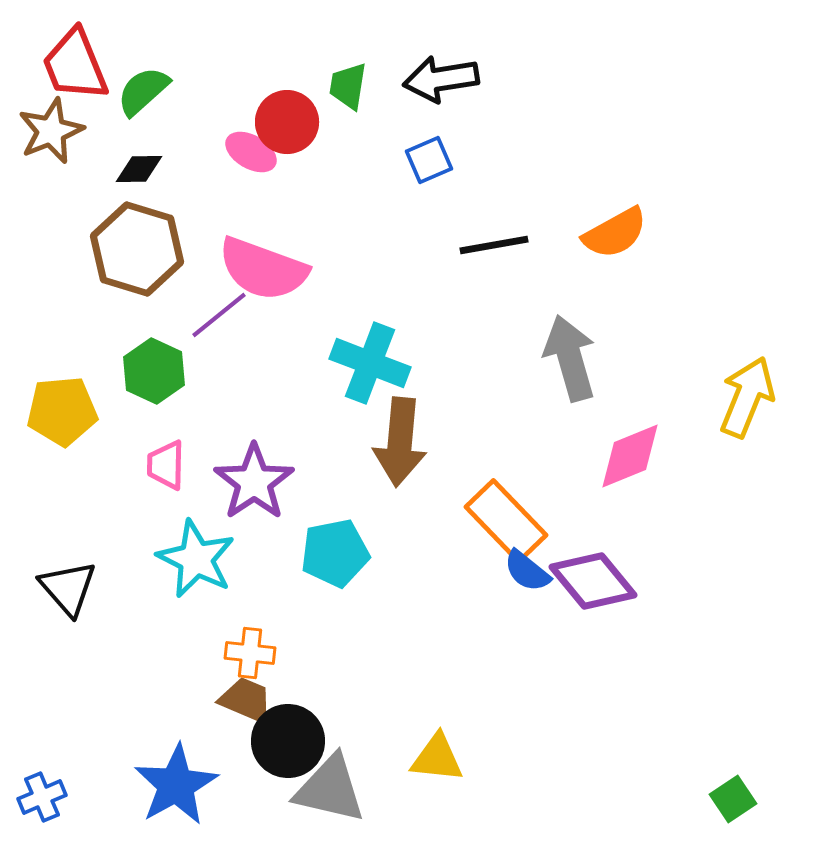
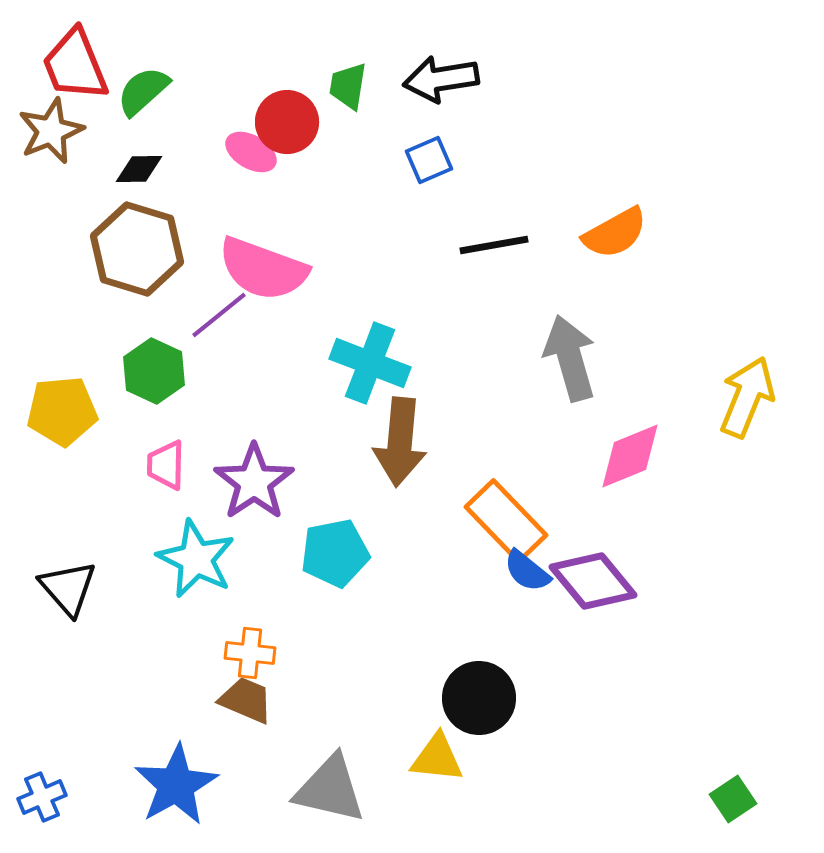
black circle: moved 191 px right, 43 px up
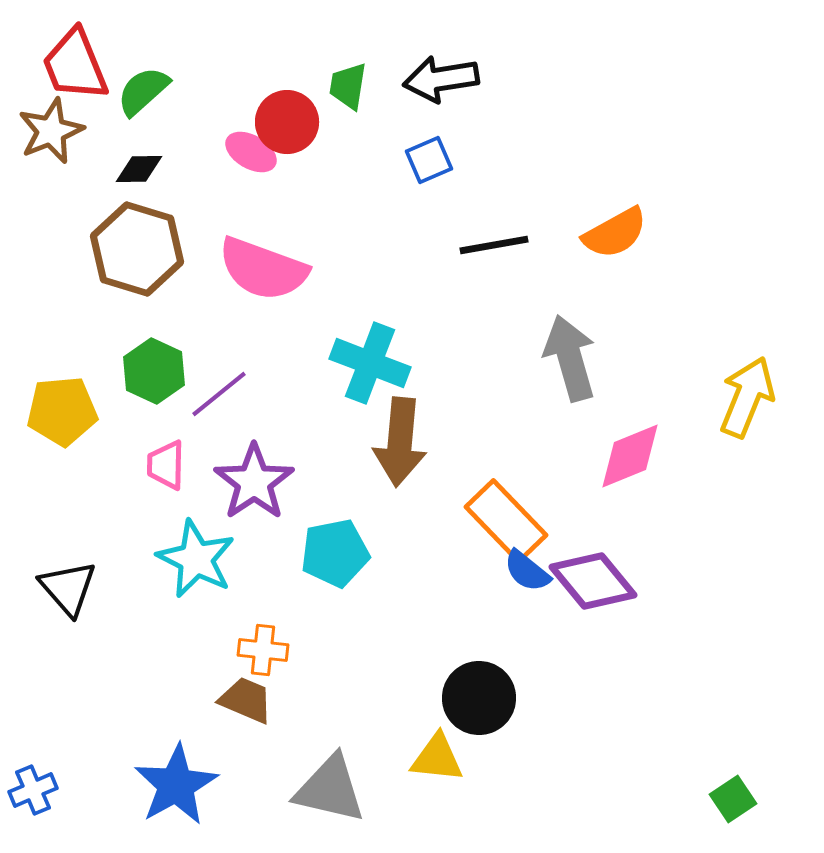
purple line: moved 79 px down
orange cross: moved 13 px right, 3 px up
blue cross: moved 9 px left, 7 px up
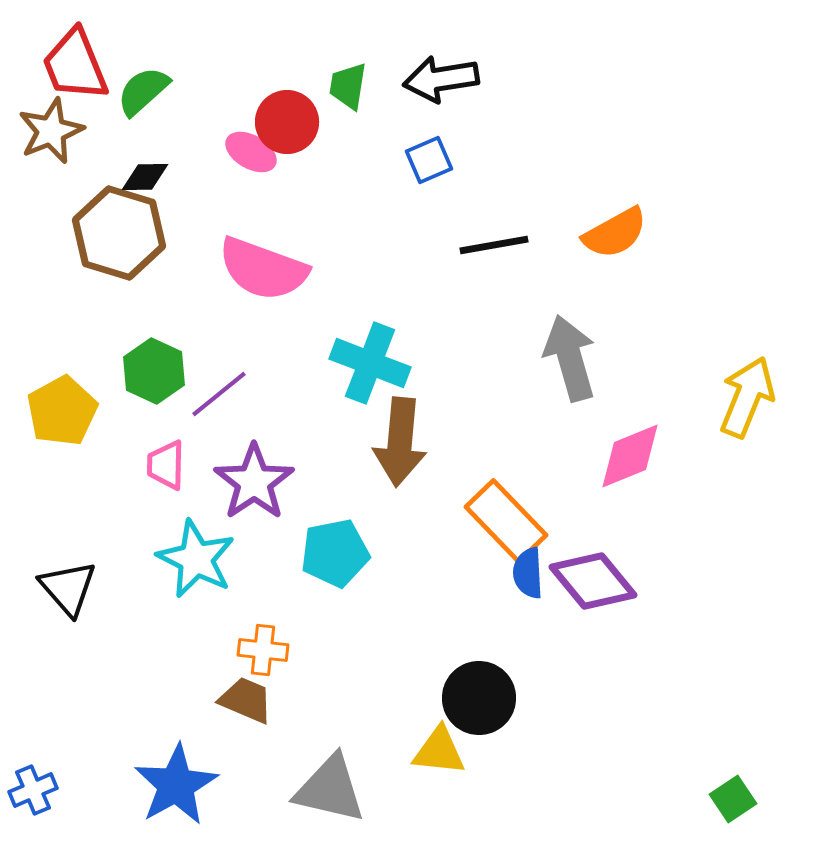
black diamond: moved 6 px right, 8 px down
brown hexagon: moved 18 px left, 16 px up
yellow pentagon: rotated 24 degrees counterclockwise
blue semicircle: moved 1 px right, 2 px down; rotated 48 degrees clockwise
yellow triangle: moved 2 px right, 7 px up
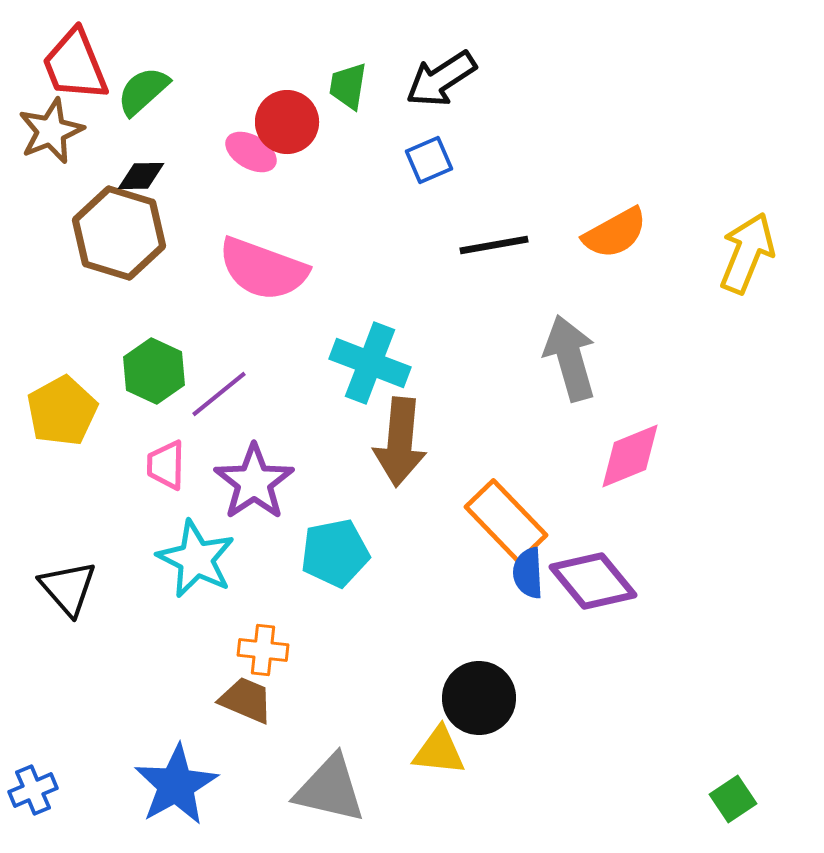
black arrow: rotated 24 degrees counterclockwise
black diamond: moved 4 px left, 1 px up
yellow arrow: moved 144 px up
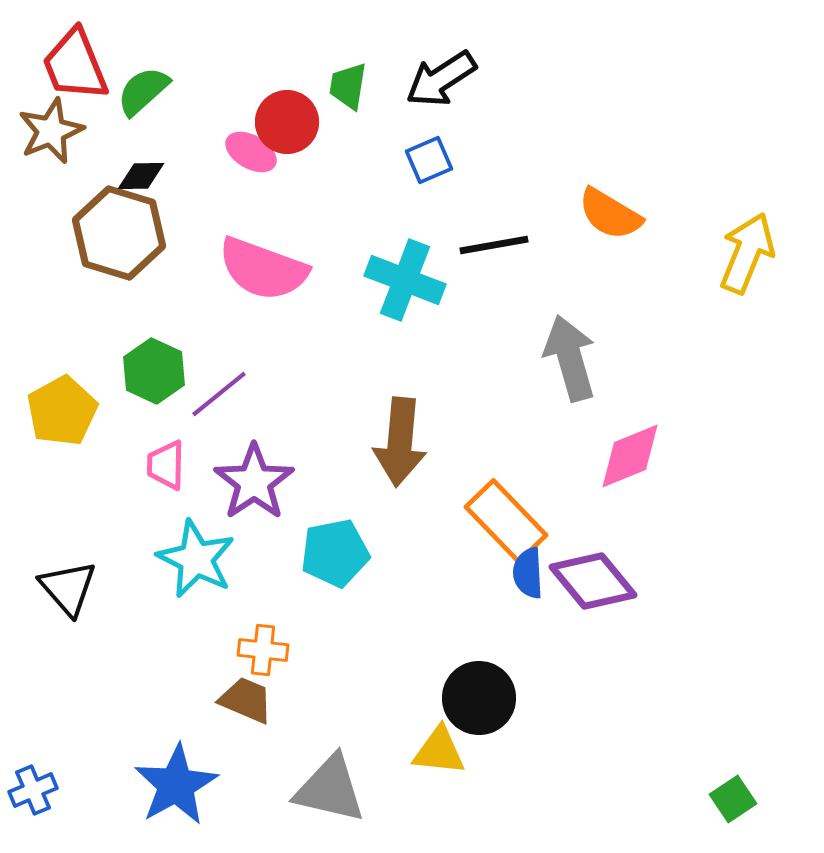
orange semicircle: moved 5 px left, 19 px up; rotated 60 degrees clockwise
cyan cross: moved 35 px right, 83 px up
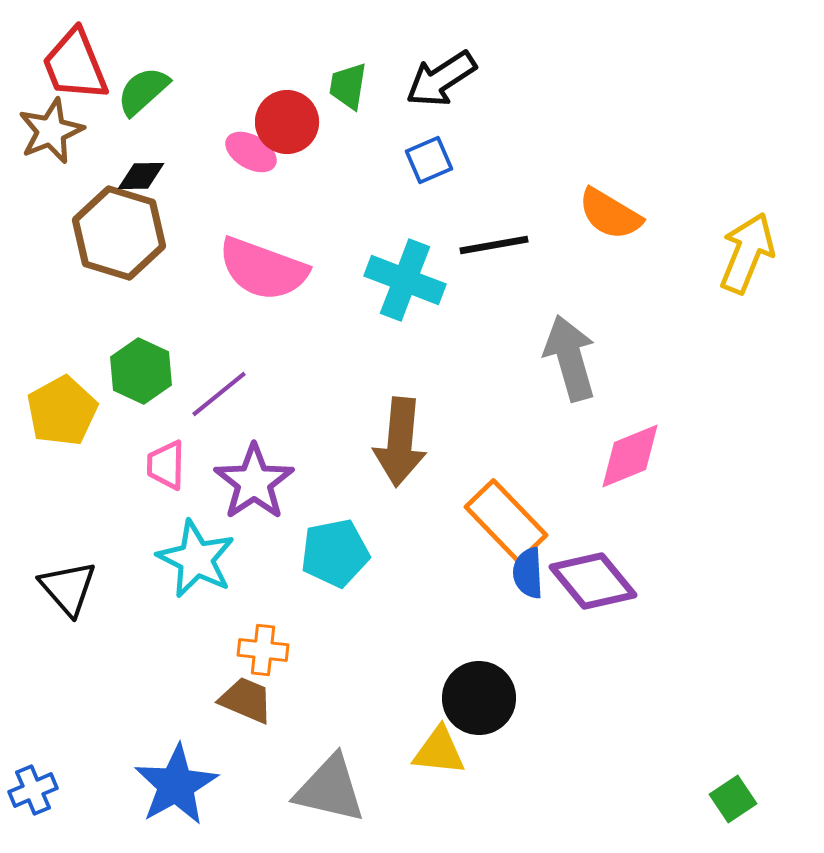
green hexagon: moved 13 px left
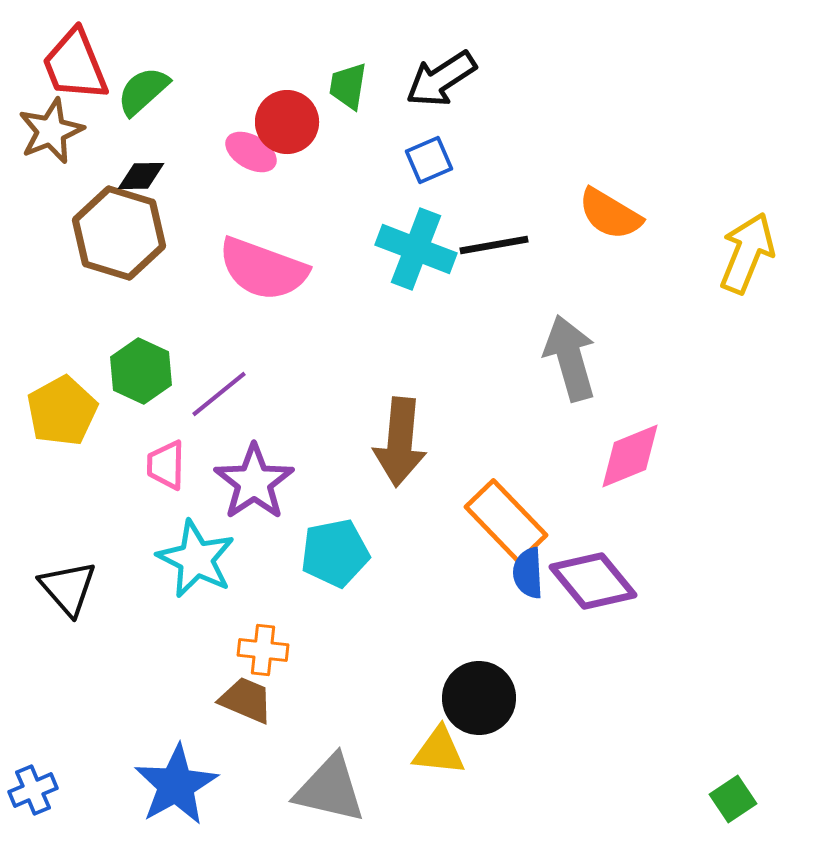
cyan cross: moved 11 px right, 31 px up
